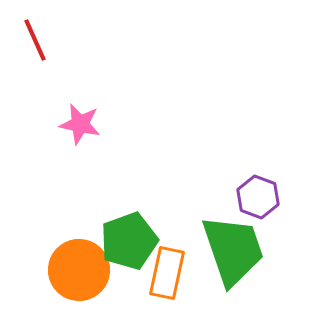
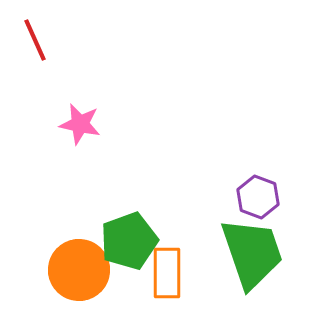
green trapezoid: moved 19 px right, 3 px down
orange rectangle: rotated 12 degrees counterclockwise
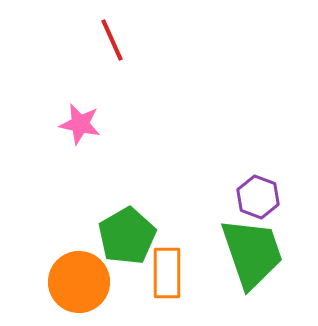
red line: moved 77 px right
green pentagon: moved 2 px left, 5 px up; rotated 10 degrees counterclockwise
orange circle: moved 12 px down
